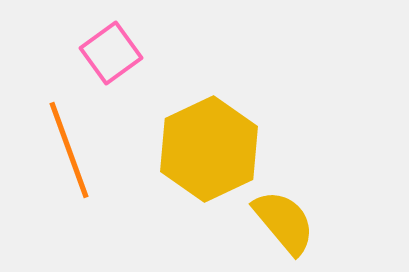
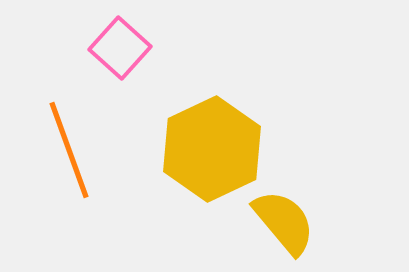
pink square: moved 9 px right, 5 px up; rotated 12 degrees counterclockwise
yellow hexagon: moved 3 px right
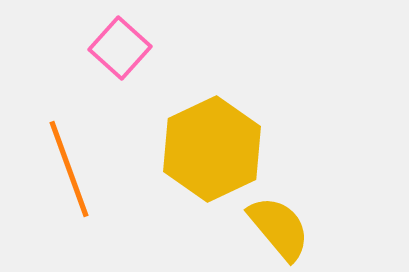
orange line: moved 19 px down
yellow semicircle: moved 5 px left, 6 px down
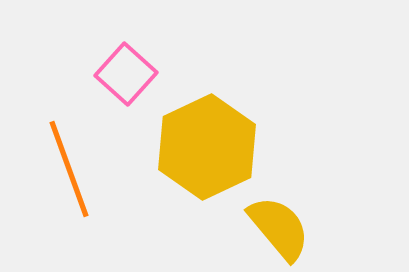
pink square: moved 6 px right, 26 px down
yellow hexagon: moved 5 px left, 2 px up
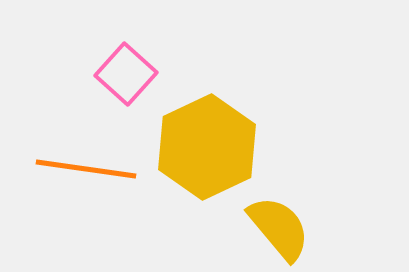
orange line: moved 17 px right; rotated 62 degrees counterclockwise
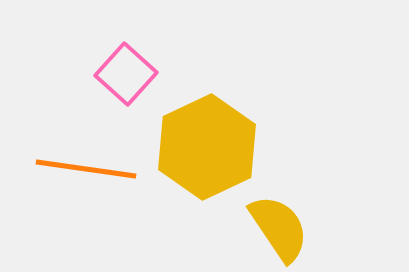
yellow semicircle: rotated 6 degrees clockwise
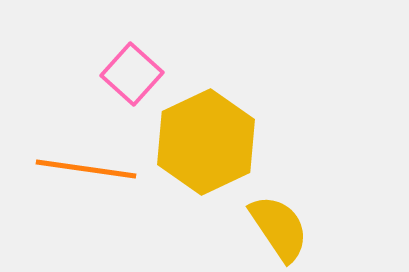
pink square: moved 6 px right
yellow hexagon: moved 1 px left, 5 px up
